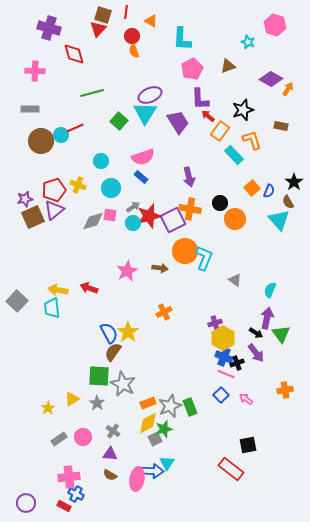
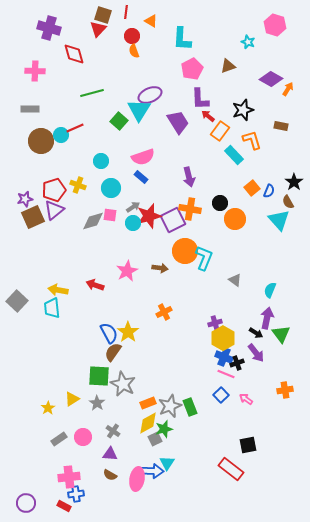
cyan triangle at (145, 113): moved 6 px left, 3 px up
red arrow at (89, 288): moved 6 px right, 3 px up
blue cross at (76, 494): rotated 35 degrees counterclockwise
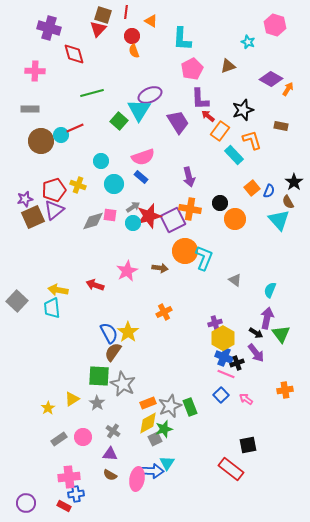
cyan circle at (111, 188): moved 3 px right, 4 px up
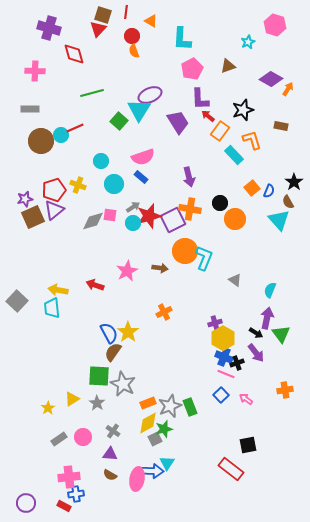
cyan star at (248, 42): rotated 24 degrees clockwise
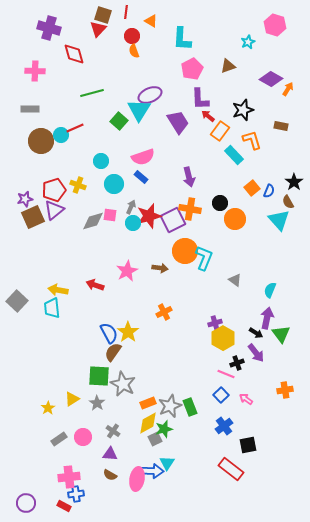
gray arrow at (133, 207): moved 2 px left; rotated 32 degrees counterclockwise
blue cross at (224, 357): moved 69 px down; rotated 30 degrees clockwise
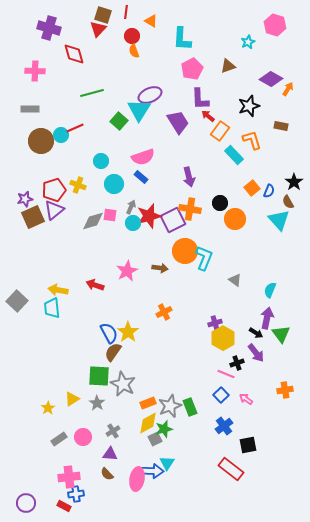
black star at (243, 110): moved 6 px right, 4 px up
gray cross at (113, 431): rotated 24 degrees clockwise
brown semicircle at (110, 475): moved 3 px left, 1 px up; rotated 16 degrees clockwise
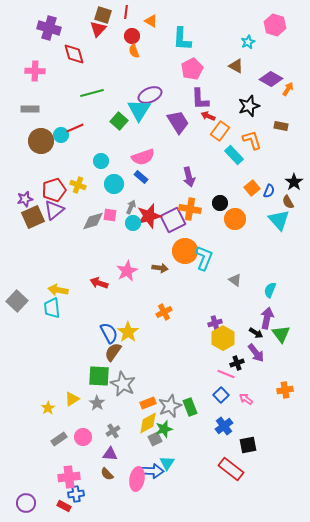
brown triangle at (228, 66): moved 8 px right; rotated 49 degrees clockwise
red arrow at (208, 116): rotated 16 degrees counterclockwise
red arrow at (95, 285): moved 4 px right, 2 px up
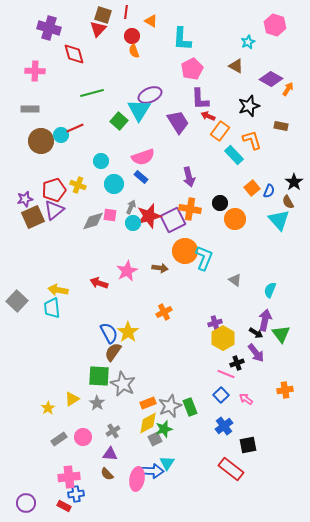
purple arrow at (267, 318): moved 2 px left, 2 px down
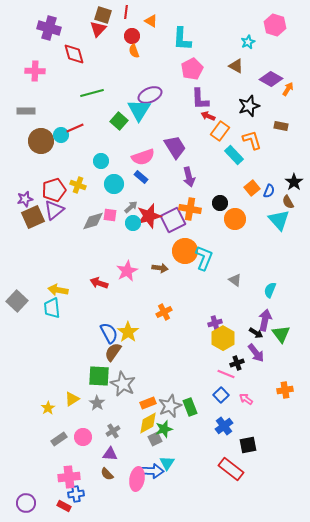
gray rectangle at (30, 109): moved 4 px left, 2 px down
purple trapezoid at (178, 122): moved 3 px left, 25 px down
gray arrow at (131, 207): rotated 24 degrees clockwise
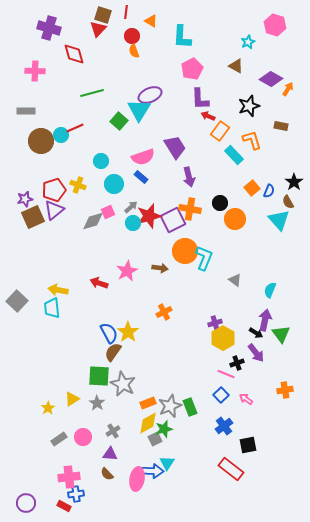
cyan L-shape at (182, 39): moved 2 px up
pink square at (110, 215): moved 2 px left, 3 px up; rotated 32 degrees counterclockwise
